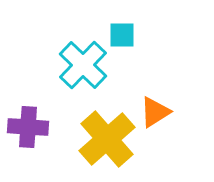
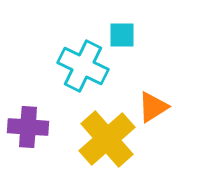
cyan cross: moved 1 px down; rotated 18 degrees counterclockwise
orange triangle: moved 2 px left, 5 px up
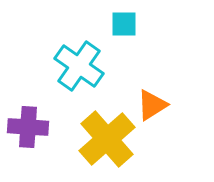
cyan square: moved 2 px right, 11 px up
cyan cross: moved 4 px left; rotated 9 degrees clockwise
orange triangle: moved 1 px left, 2 px up
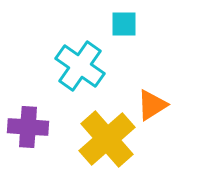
cyan cross: moved 1 px right
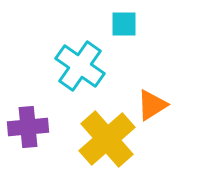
purple cross: rotated 9 degrees counterclockwise
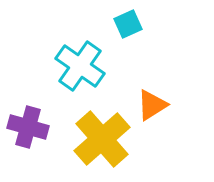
cyan square: moved 4 px right; rotated 24 degrees counterclockwise
purple cross: rotated 21 degrees clockwise
yellow cross: moved 5 px left
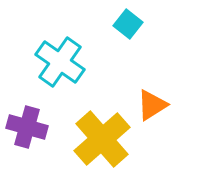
cyan square: rotated 28 degrees counterclockwise
cyan cross: moved 20 px left, 4 px up
purple cross: moved 1 px left
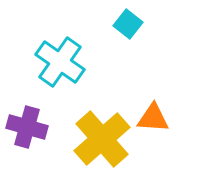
orange triangle: moved 1 px right, 13 px down; rotated 36 degrees clockwise
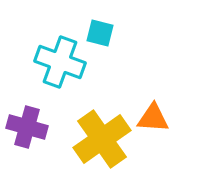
cyan square: moved 28 px left, 9 px down; rotated 24 degrees counterclockwise
cyan cross: rotated 15 degrees counterclockwise
yellow cross: rotated 6 degrees clockwise
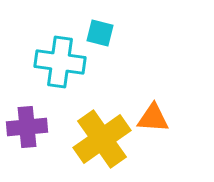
cyan cross: rotated 12 degrees counterclockwise
purple cross: rotated 21 degrees counterclockwise
